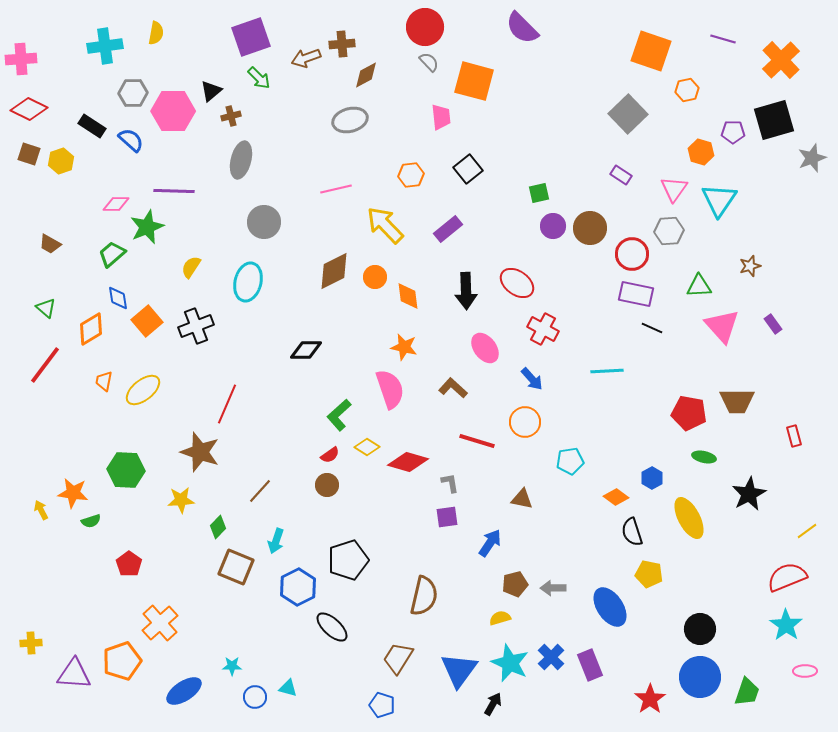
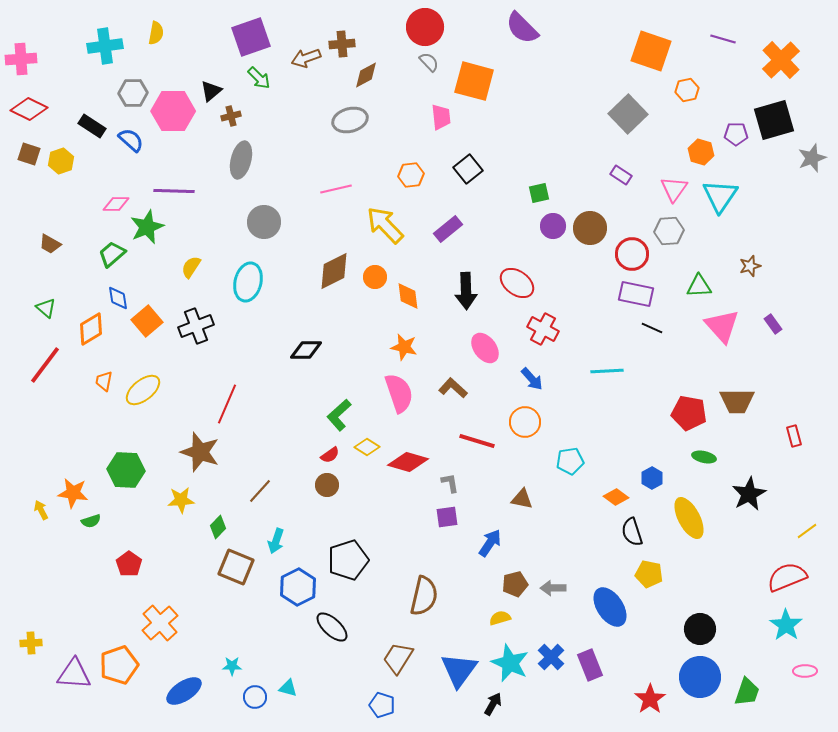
purple pentagon at (733, 132): moved 3 px right, 2 px down
cyan triangle at (719, 200): moved 1 px right, 4 px up
pink semicircle at (390, 389): moved 9 px right, 4 px down
orange pentagon at (122, 661): moved 3 px left, 4 px down
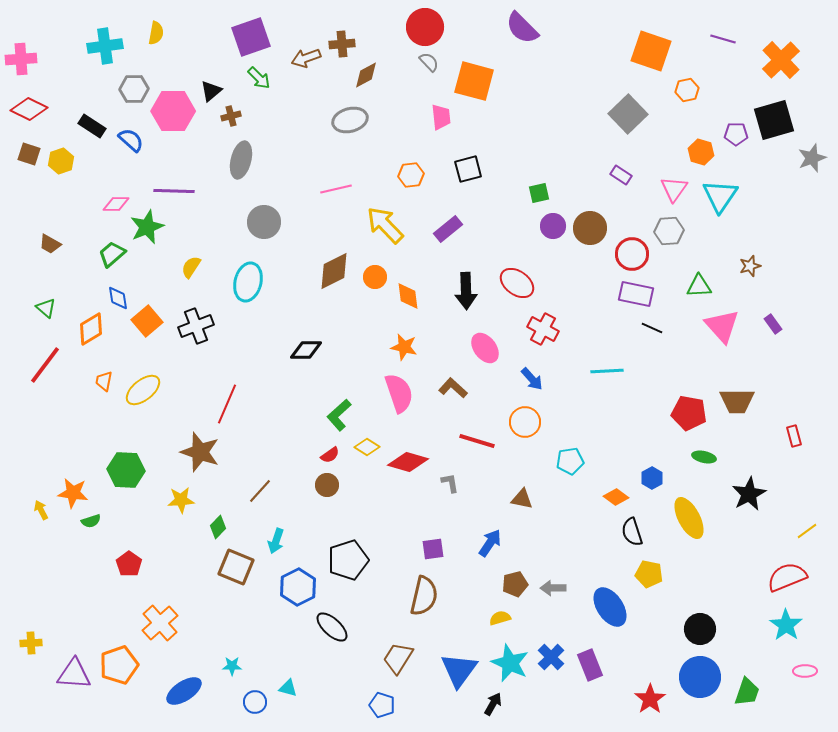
gray hexagon at (133, 93): moved 1 px right, 4 px up
black square at (468, 169): rotated 24 degrees clockwise
purple square at (447, 517): moved 14 px left, 32 px down
blue circle at (255, 697): moved 5 px down
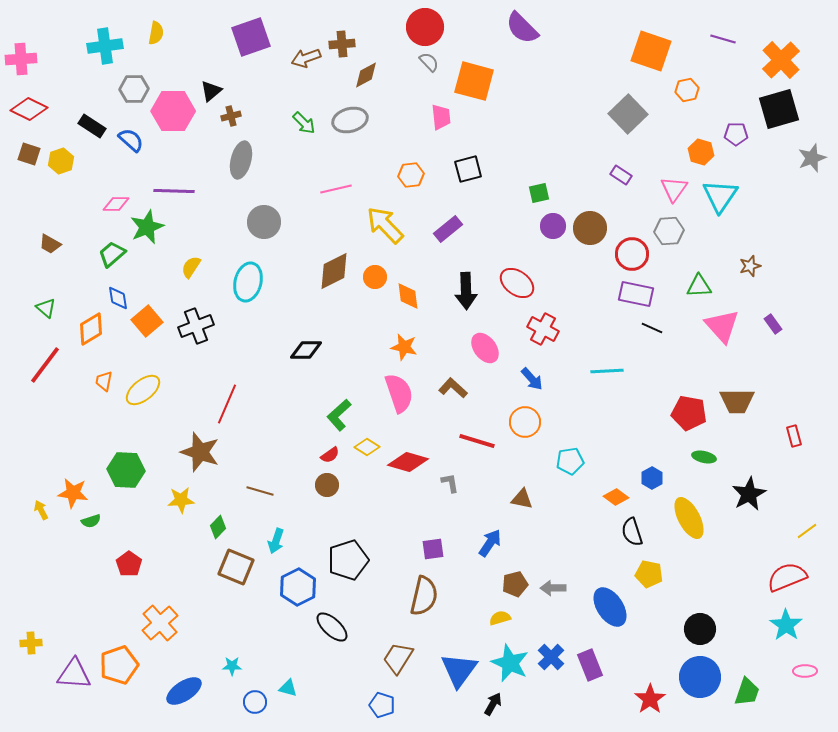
green arrow at (259, 78): moved 45 px right, 45 px down
black square at (774, 120): moved 5 px right, 11 px up
brown line at (260, 491): rotated 64 degrees clockwise
